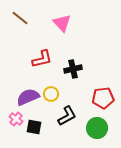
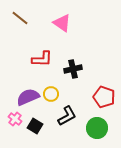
pink triangle: rotated 12 degrees counterclockwise
red L-shape: rotated 15 degrees clockwise
red pentagon: moved 1 px right, 1 px up; rotated 25 degrees clockwise
pink cross: moved 1 px left
black square: moved 1 px right, 1 px up; rotated 21 degrees clockwise
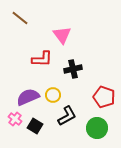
pink triangle: moved 12 px down; rotated 18 degrees clockwise
yellow circle: moved 2 px right, 1 px down
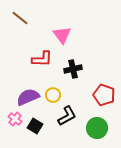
red pentagon: moved 2 px up
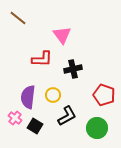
brown line: moved 2 px left
purple semicircle: rotated 60 degrees counterclockwise
pink cross: moved 1 px up
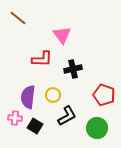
pink cross: rotated 32 degrees counterclockwise
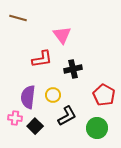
brown line: rotated 24 degrees counterclockwise
red L-shape: rotated 10 degrees counterclockwise
red pentagon: rotated 10 degrees clockwise
black square: rotated 14 degrees clockwise
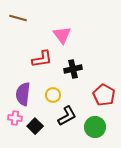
purple semicircle: moved 5 px left, 3 px up
green circle: moved 2 px left, 1 px up
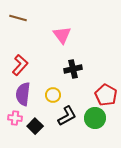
red L-shape: moved 22 px left, 6 px down; rotated 40 degrees counterclockwise
red pentagon: moved 2 px right
green circle: moved 9 px up
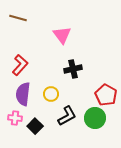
yellow circle: moved 2 px left, 1 px up
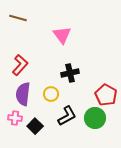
black cross: moved 3 px left, 4 px down
